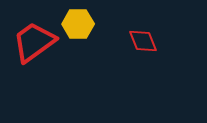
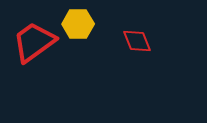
red diamond: moved 6 px left
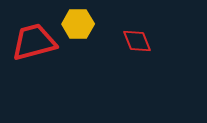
red trapezoid: rotated 21 degrees clockwise
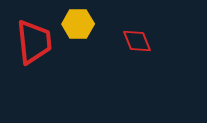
red trapezoid: rotated 99 degrees clockwise
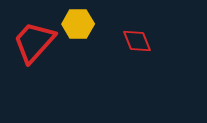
red trapezoid: rotated 132 degrees counterclockwise
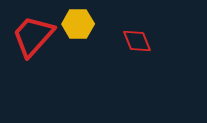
red trapezoid: moved 1 px left, 6 px up
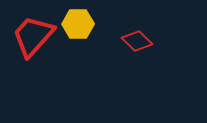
red diamond: rotated 24 degrees counterclockwise
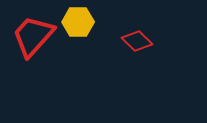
yellow hexagon: moved 2 px up
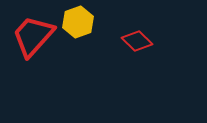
yellow hexagon: rotated 20 degrees counterclockwise
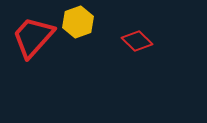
red trapezoid: moved 1 px down
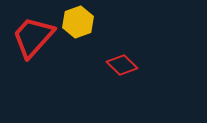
red diamond: moved 15 px left, 24 px down
